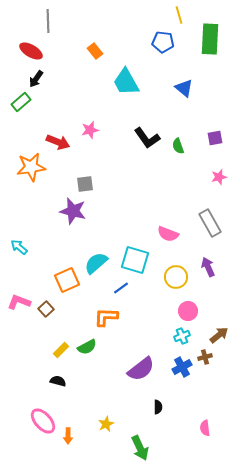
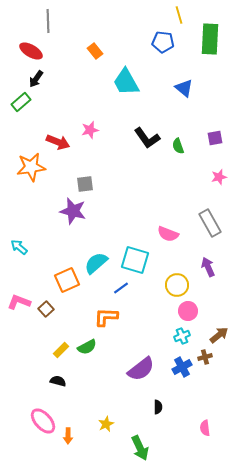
yellow circle at (176, 277): moved 1 px right, 8 px down
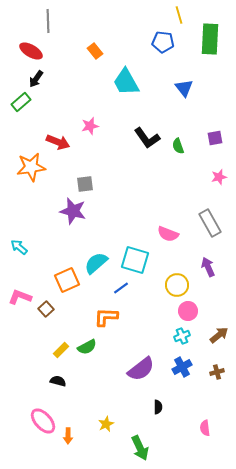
blue triangle at (184, 88): rotated 12 degrees clockwise
pink star at (90, 130): moved 4 px up
pink L-shape at (19, 302): moved 1 px right, 5 px up
brown cross at (205, 357): moved 12 px right, 15 px down
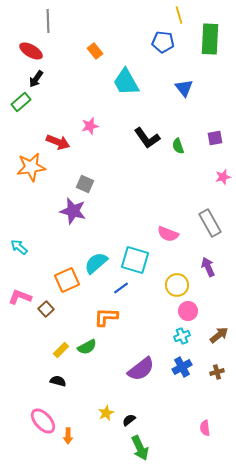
pink star at (219, 177): moved 4 px right
gray square at (85, 184): rotated 30 degrees clockwise
black semicircle at (158, 407): moved 29 px left, 13 px down; rotated 128 degrees counterclockwise
yellow star at (106, 424): moved 11 px up
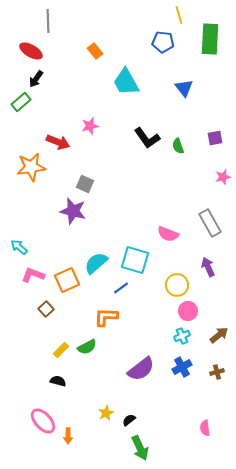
pink L-shape at (20, 297): moved 13 px right, 22 px up
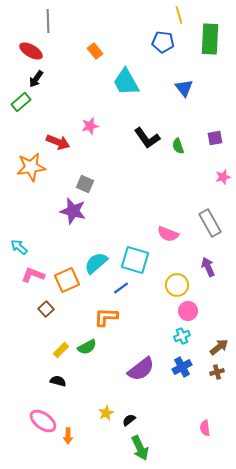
brown arrow at (219, 335): moved 12 px down
pink ellipse at (43, 421): rotated 12 degrees counterclockwise
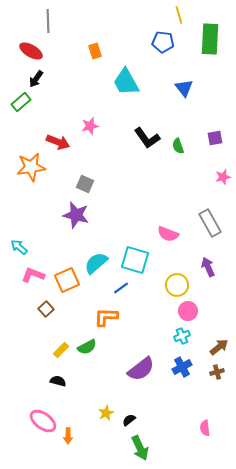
orange rectangle at (95, 51): rotated 21 degrees clockwise
purple star at (73, 211): moved 3 px right, 4 px down
